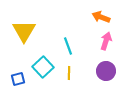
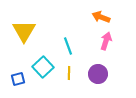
purple circle: moved 8 px left, 3 px down
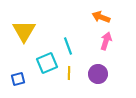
cyan square: moved 4 px right, 4 px up; rotated 20 degrees clockwise
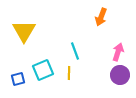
orange arrow: rotated 90 degrees counterclockwise
pink arrow: moved 12 px right, 11 px down
cyan line: moved 7 px right, 5 px down
cyan square: moved 4 px left, 7 px down
purple circle: moved 22 px right, 1 px down
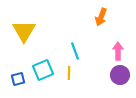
pink arrow: moved 1 px up; rotated 18 degrees counterclockwise
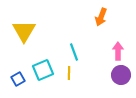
cyan line: moved 1 px left, 1 px down
purple circle: moved 1 px right
blue square: rotated 16 degrees counterclockwise
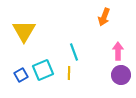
orange arrow: moved 3 px right
blue square: moved 3 px right, 4 px up
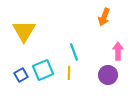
purple circle: moved 13 px left
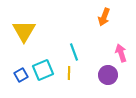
pink arrow: moved 3 px right, 2 px down; rotated 18 degrees counterclockwise
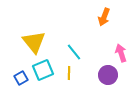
yellow triangle: moved 10 px right, 11 px down; rotated 10 degrees counterclockwise
cyan line: rotated 18 degrees counterclockwise
blue square: moved 3 px down
